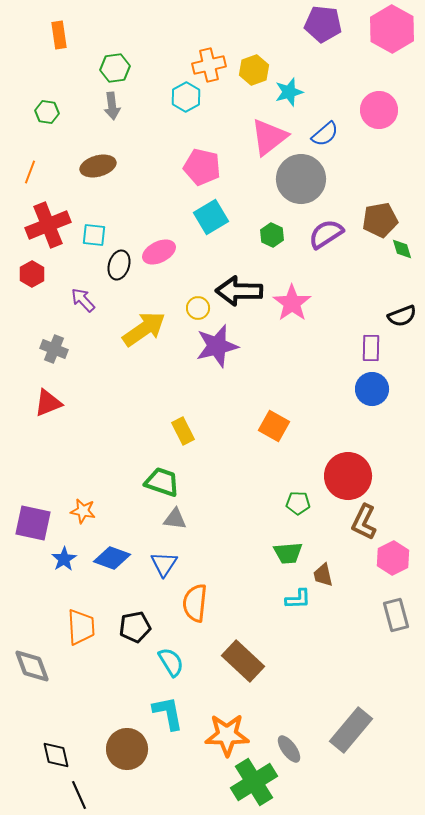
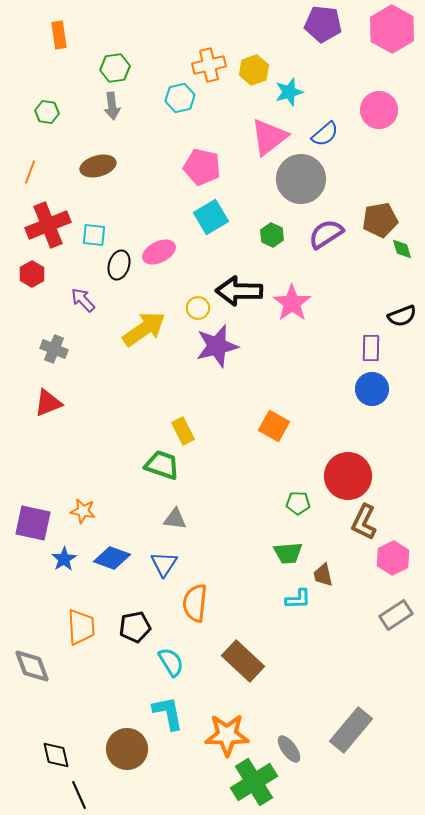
cyan hexagon at (186, 97): moved 6 px left, 1 px down; rotated 16 degrees clockwise
green trapezoid at (162, 482): moved 17 px up
gray rectangle at (396, 615): rotated 72 degrees clockwise
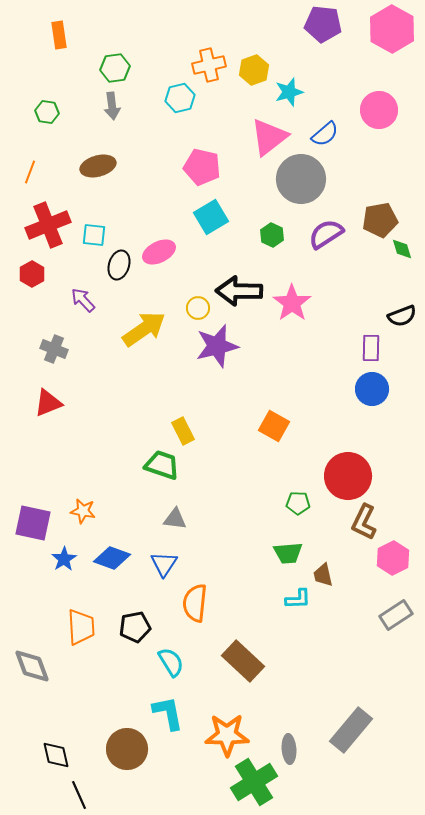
gray ellipse at (289, 749): rotated 32 degrees clockwise
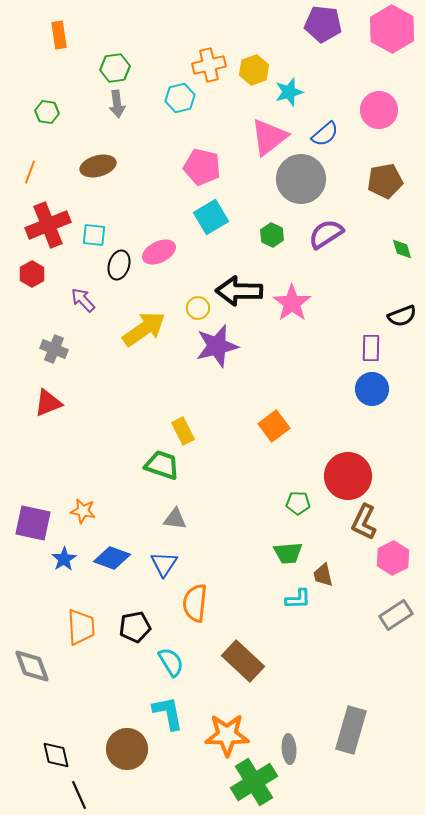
gray arrow at (112, 106): moved 5 px right, 2 px up
brown pentagon at (380, 220): moved 5 px right, 39 px up
orange square at (274, 426): rotated 24 degrees clockwise
gray rectangle at (351, 730): rotated 24 degrees counterclockwise
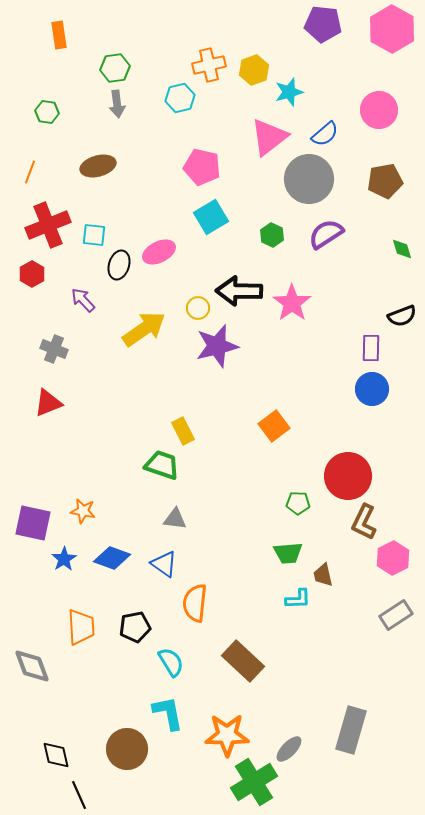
gray circle at (301, 179): moved 8 px right
blue triangle at (164, 564): rotated 28 degrees counterclockwise
gray ellipse at (289, 749): rotated 48 degrees clockwise
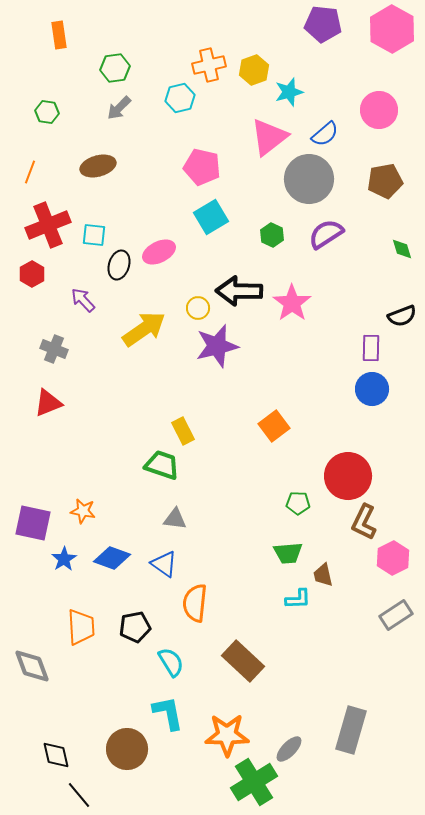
gray arrow at (117, 104): moved 2 px right, 4 px down; rotated 52 degrees clockwise
black line at (79, 795): rotated 16 degrees counterclockwise
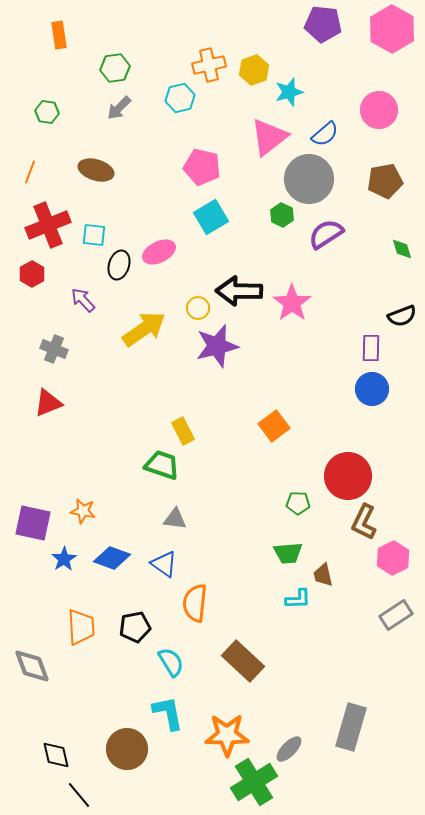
brown ellipse at (98, 166): moved 2 px left, 4 px down; rotated 32 degrees clockwise
green hexagon at (272, 235): moved 10 px right, 20 px up
gray rectangle at (351, 730): moved 3 px up
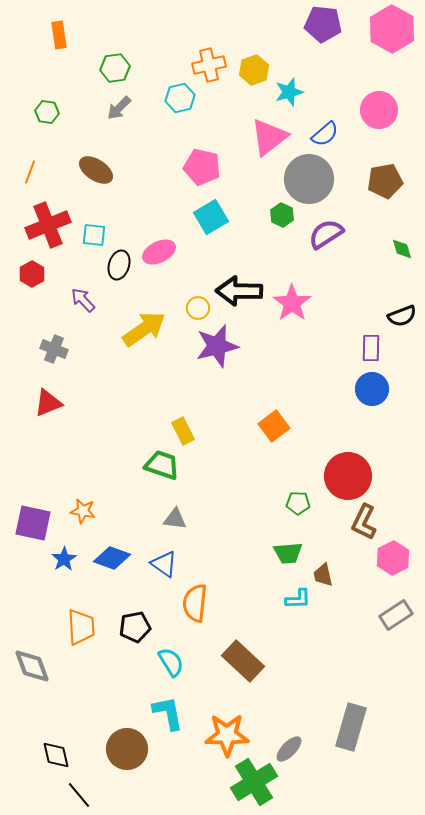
brown ellipse at (96, 170): rotated 16 degrees clockwise
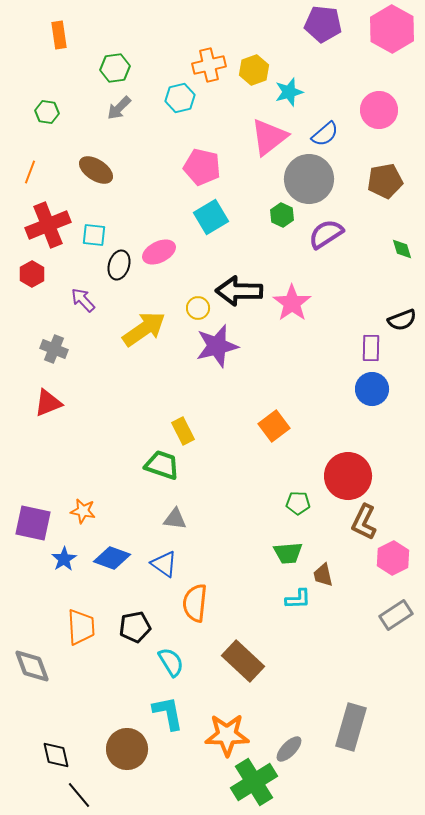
black semicircle at (402, 316): moved 4 px down
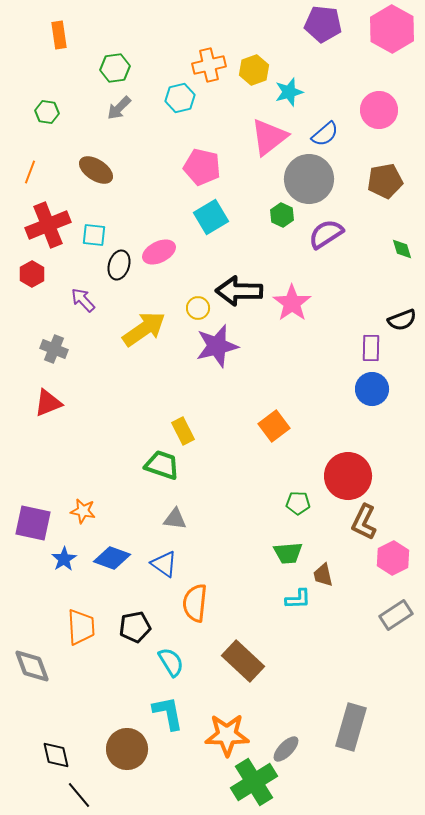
gray ellipse at (289, 749): moved 3 px left
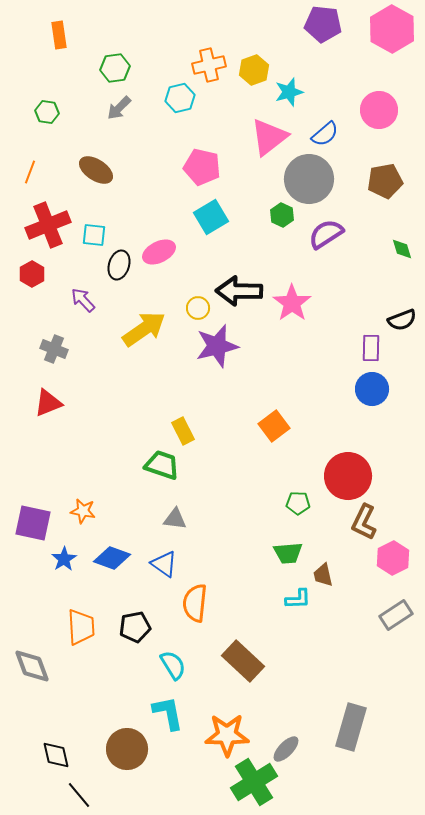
cyan semicircle at (171, 662): moved 2 px right, 3 px down
